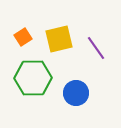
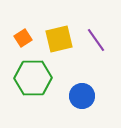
orange square: moved 1 px down
purple line: moved 8 px up
blue circle: moved 6 px right, 3 px down
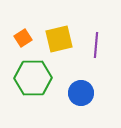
purple line: moved 5 px down; rotated 40 degrees clockwise
blue circle: moved 1 px left, 3 px up
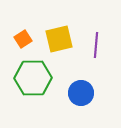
orange square: moved 1 px down
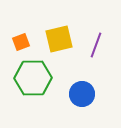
orange square: moved 2 px left, 3 px down; rotated 12 degrees clockwise
purple line: rotated 15 degrees clockwise
blue circle: moved 1 px right, 1 px down
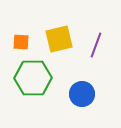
orange square: rotated 24 degrees clockwise
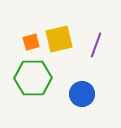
orange square: moved 10 px right; rotated 18 degrees counterclockwise
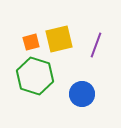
green hexagon: moved 2 px right, 2 px up; rotated 18 degrees clockwise
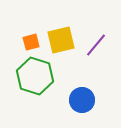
yellow square: moved 2 px right, 1 px down
purple line: rotated 20 degrees clockwise
blue circle: moved 6 px down
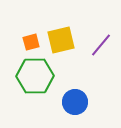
purple line: moved 5 px right
green hexagon: rotated 18 degrees counterclockwise
blue circle: moved 7 px left, 2 px down
